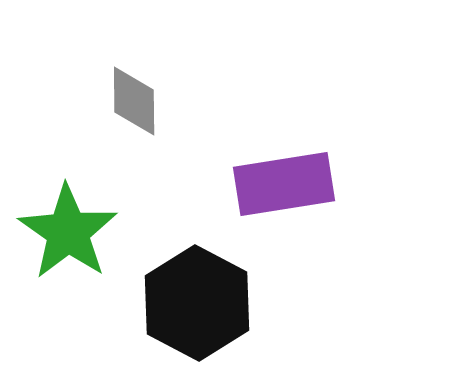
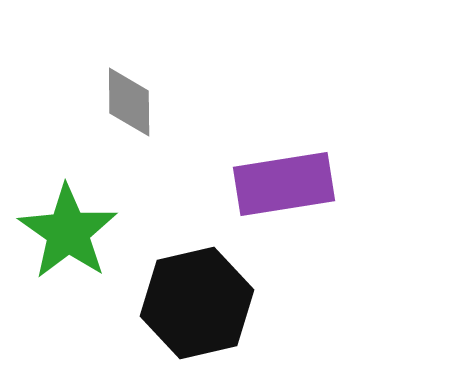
gray diamond: moved 5 px left, 1 px down
black hexagon: rotated 19 degrees clockwise
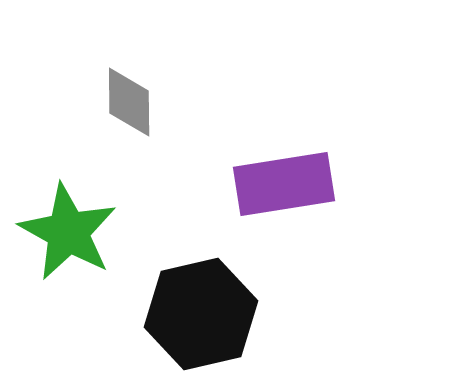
green star: rotated 6 degrees counterclockwise
black hexagon: moved 4 px right, 11 px down
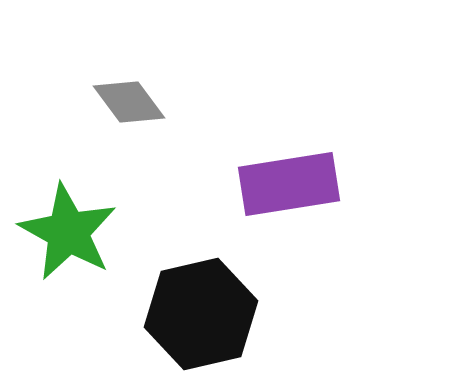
gray diamond: rotated 36 degrees counterclockwise
purple rectangle: moved 5 px right
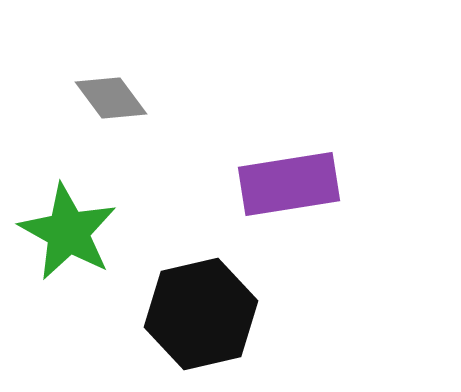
gray diamond: moved 18 px left, 4 px up
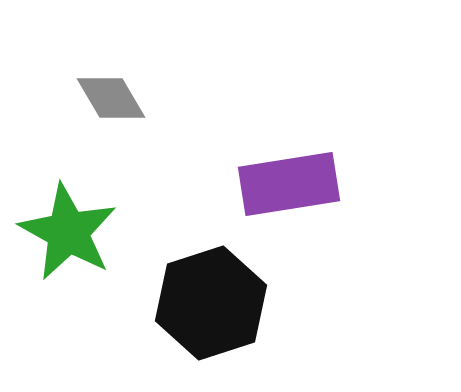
gray diamond: rotated 6 degrees clockwise
black hexagon: moved 10 px right, 11 px up; rotated 5 degrees counterclockwise
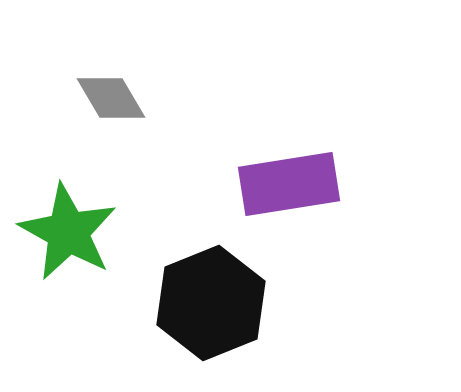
black hexagon: rotated 4 degrees counterclockwise
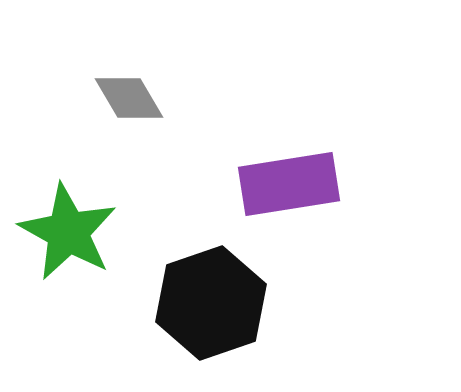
gray diamond: moved 18 px right
black hexagon: rotated 3 degrees clockwise
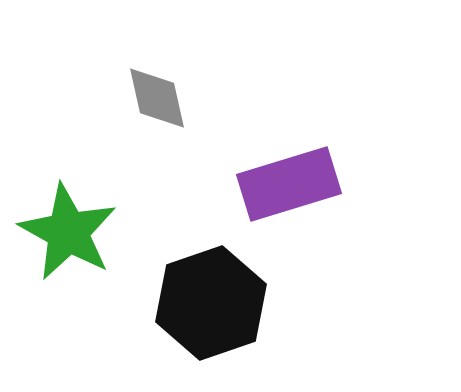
gray diamond: moved 28 px right; rotated 18 degrees clockwise
purple rectangle: rotated 8 degrees counterclockwise
